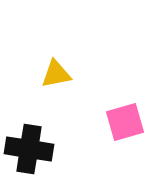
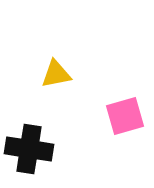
pink square: moved 6 px up
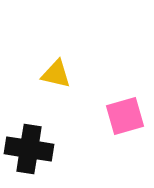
yellow triangle: rotated 24 degrees clockwise
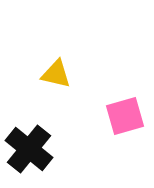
black cross: rotated 30 degrees clockwise
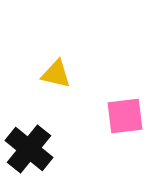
pink square: rotated 9 degrees clockwise
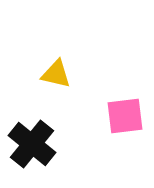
black cross: moved 3 px right, 5 px up
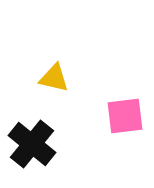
yellow triangle: moved 2 px left, 4 px down
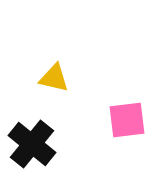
pink square: moved 2 px right, 4 px down
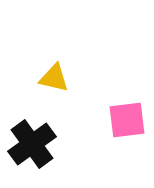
black cross: rotated 15 degrees clockwise
